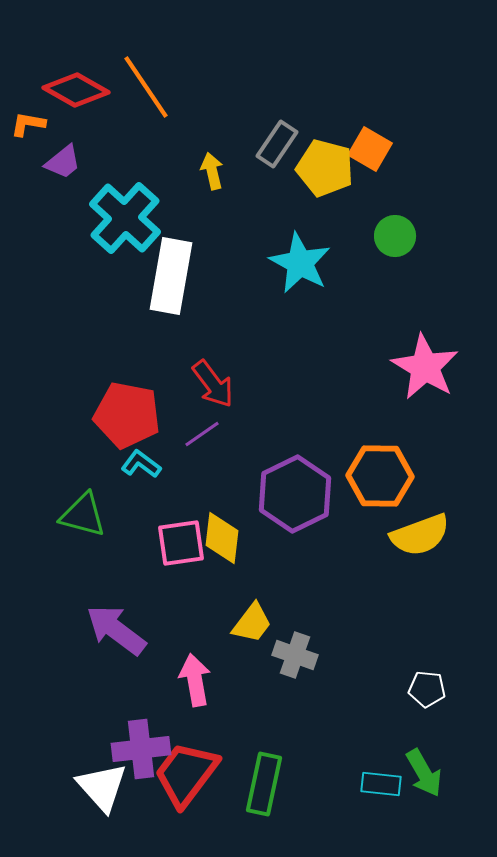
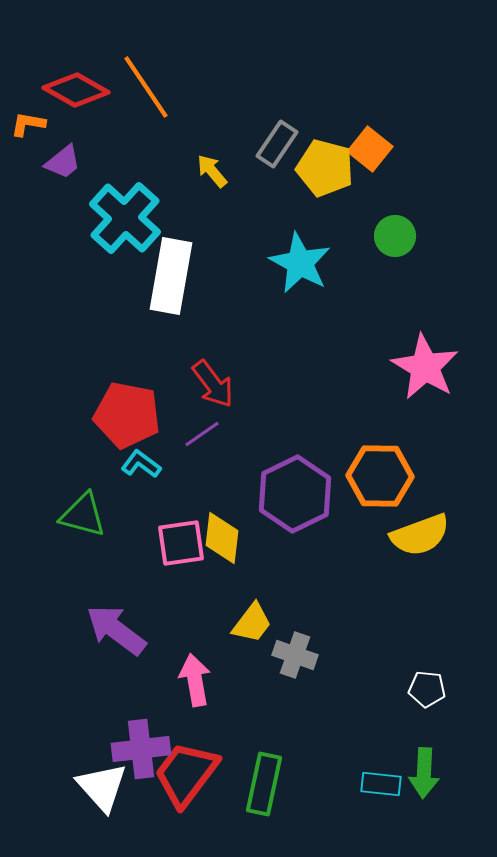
orange square: rotated 9 degrees clockwise
yellow arrow: rotated 27 degrees counterclockwise
green arrow: rotated 33 degrees clockwise
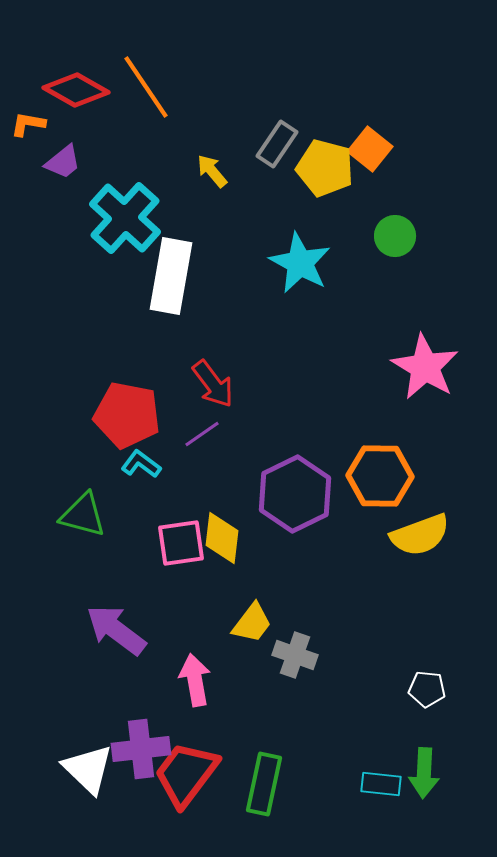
white triangle: moved 14 px left, 18 px up; rotated 4 degrees counterclockwise
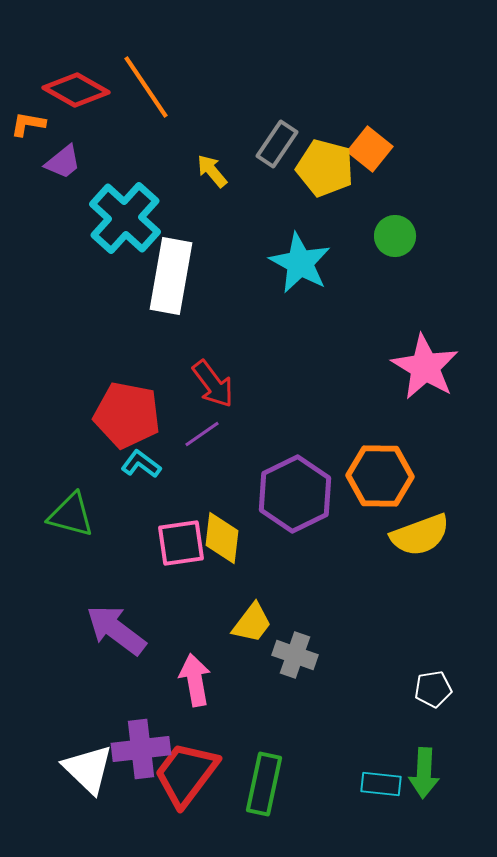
green triangle: moved 12 px left
white pentagon: moved 6 px right; rotated 15 degrees counterclockwise
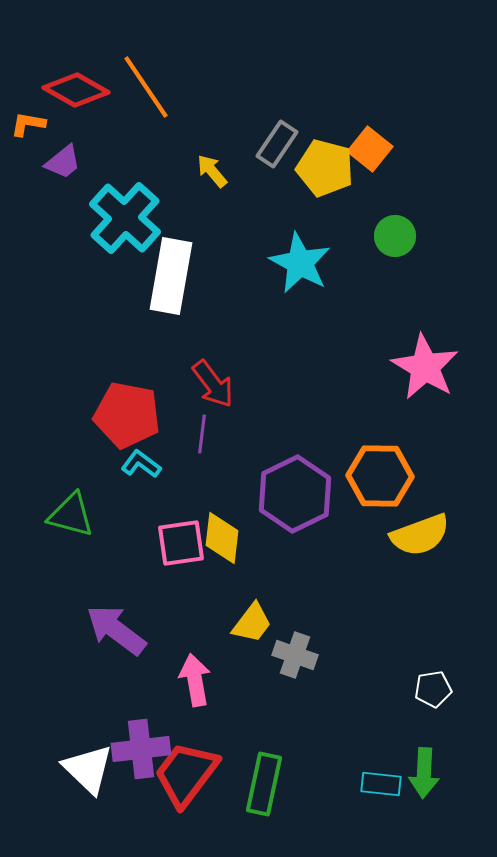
purple line: rotated 48 degrees counterclockwise
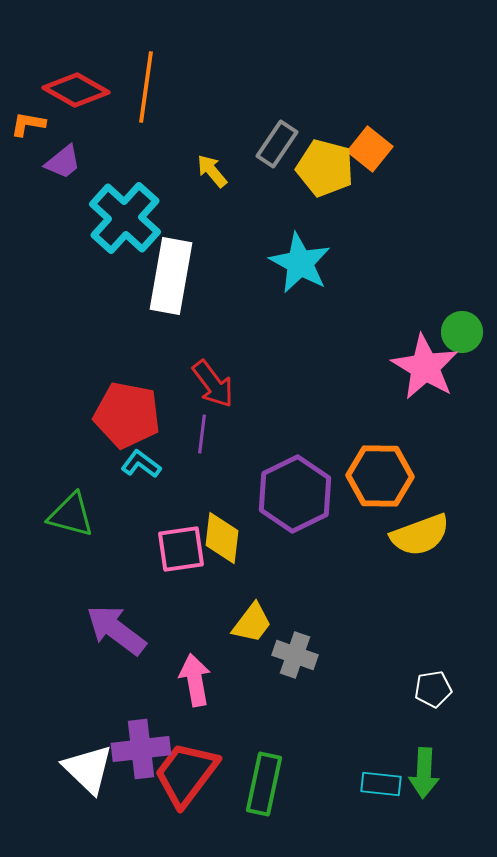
orange line: rotated 42 degrees clockwise
green circle: moved 67 px right, 96 px down
pink square: moved 6 px down
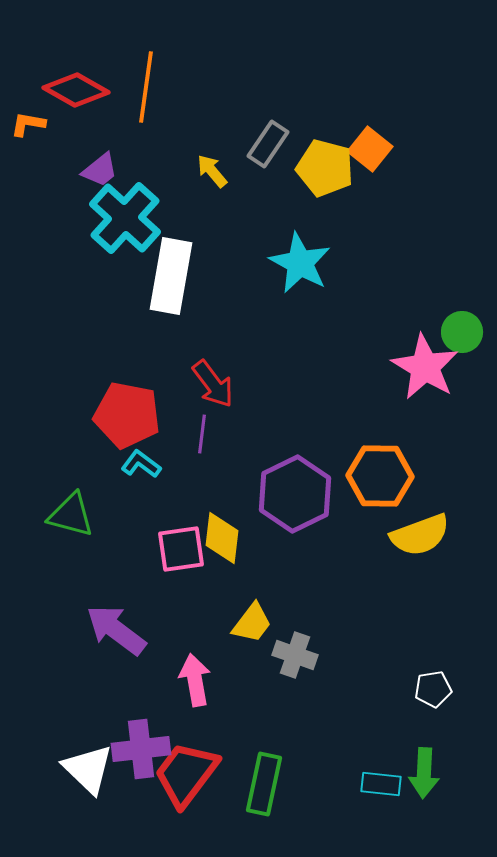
gray rectangle: moved 9 px left
purple trapezoid: moved 37 px right, 8 px down
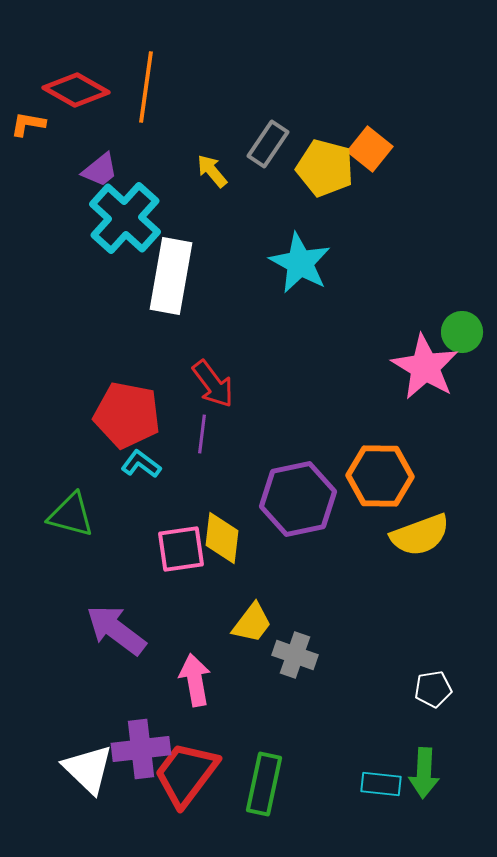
purple hexagon: moved 3 px right, 5 px down; rotated 14 degrees clockwise
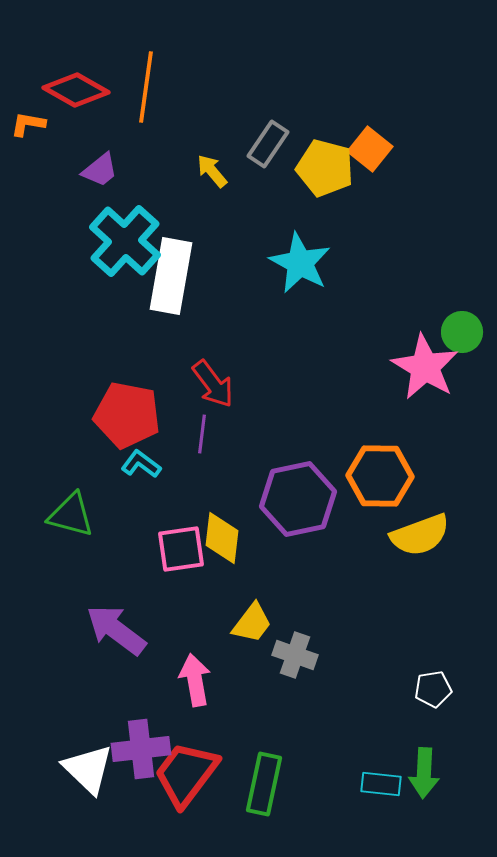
cyan cross: moved 23 px down
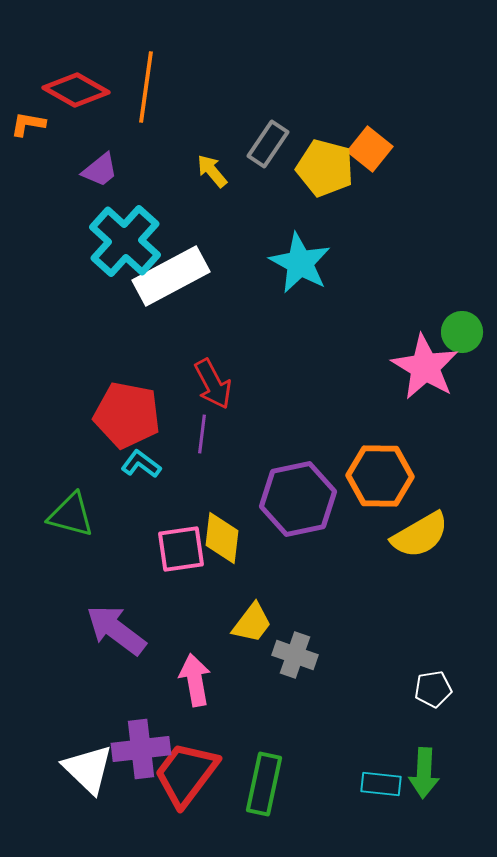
white rectangle: rotated 52 degrees clockwise
red arrow: rotated 9 degrees clockwise
yellow semicircle: rotated 10 degrees counterclockwise
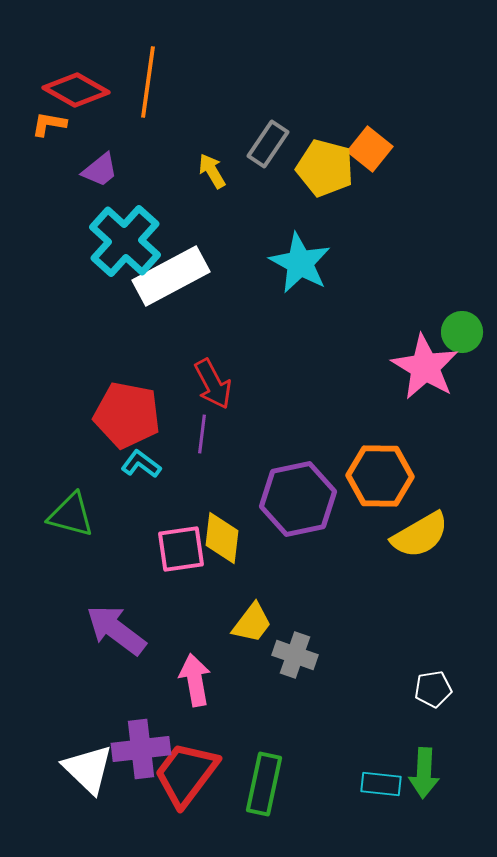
orange line: moved 2 px right, 5 px up
orange L-shape: moved 21 px right
yellow arrow: rotated 9 degrees clockwise
